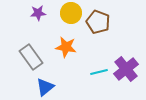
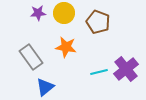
yellow circle: moved 7 px left
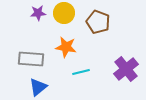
gray rectangle: moved 2 px down; rotated 50 degrees counterclockwise
cyan line: moved 18 px left
blue triangle: moved 7 px left
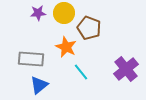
brown pentagon: moved 9 px left, 6 px down
orange star: rotated 15 degrees clockwise
cyan line: rotated 66 degrees clockwise
blue triangle: moved 1 px right, 2 px up
